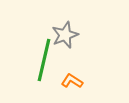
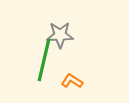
gray star: moved 5 px left; rotated 20 degrees clockwise
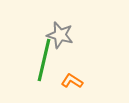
gray star: rotated 16 degrees clockwise
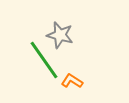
green line: rotated 48 degrees counterclockwise
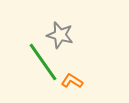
green line: moved 1 px left, 2 px down
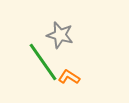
orange L-shape: moved 3 px left, 4 px up
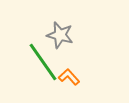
orange L-shape: rotated 15 degrees clockwise
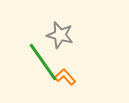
orange L-shape: moved 4 px left
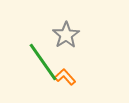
gray star: moved 6 px right; rotated 24 degrees clockwise
